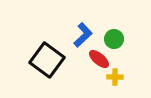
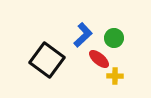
green circle: moved 1 px up
yellow cross: moved 1 px up
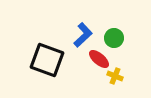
black square: rotated 16 degrees counterclockwise
yellow cross: rotated 21 degrees clockwise
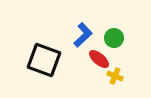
black square: moved 3 px left
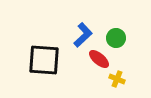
green circle: moved 2 px right
black square: rotated 16 degrees counterclockwise
yellow cross: moved 2 px right, 3 px down
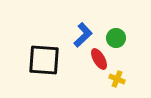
red ellipse: rotated 20 degrees clockwise
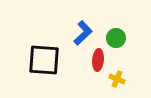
blue L-shape: moved 2 px up
red ellipse: moved 1 px left, 1 px down; rotated 35 degrees clockwise
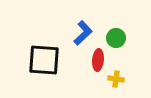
yellow cross: moved 1 px left; rotated 14 degrees counterclockwise
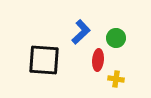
blue L-shape: moved 2 px left, 1 px up
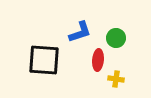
blue L-shape: moved 1 px left; rotated 25 degrees clockwise
